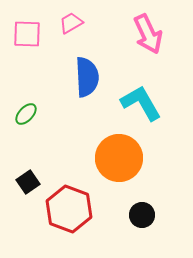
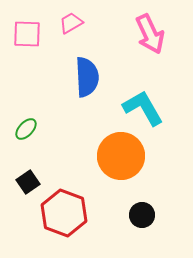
pink arrow: moved 2 px right
cyan L-shape: moved 2 px right, 5 px down
green ellipse: moved 15 px down
orange circle: moved 2 px right, 2 px up
red hexagon: moved 5 px left, 4 px down
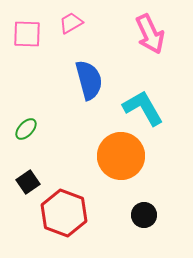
blue semicircle: moved 2 px right, 3 px down; rotated 12 degrees counterclockwise
black circle: moved 2 px right
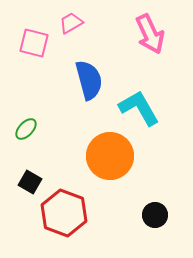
pink square: moved 7 px right, 9 px down; rotated 12 degrees clockwise
cyan L-shape: moved 4 px left
orange circle: moved 11 px left
black square: moved 2 px right; rotated 25 degrees counterclockwise
black circle: moved 11 px right
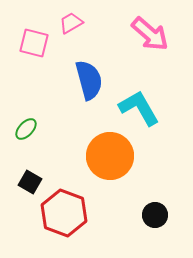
pink arrow: rotated 24 degrees counterclockwise
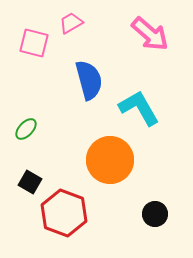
orange circle: moved 4 px down
black circle: moved 1 px up
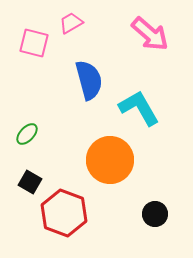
green ellipse: moved 1 px right, 5 px down
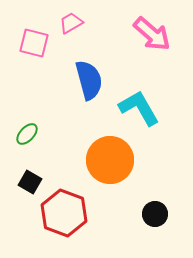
pink arrow: moved 2 px right
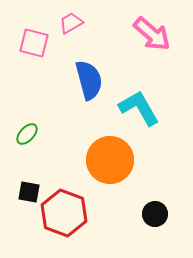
black square: moved 1 px left, 10 px down; rotated 20 degrees counterclockwise
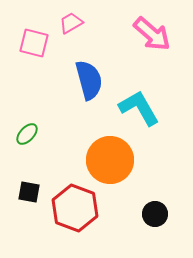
red hexagon: moved 11 px right, 5 px up
